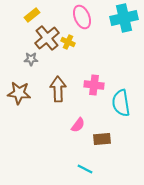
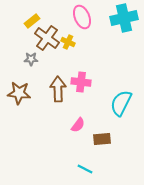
yellow rectangle: moved 6 px down
brown cross: rotated 15 degrees counterclockwise
pink cross: moved 13 px left, 3 px up
cyan semicircle: rotated 36 degrees clockwise
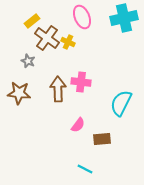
gray star: moved 3 px left, 2 px down; rotated 24 degrees clockwise
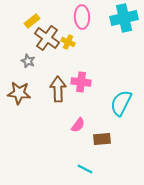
pink ellipse: rotated 20 degrees clockwise
